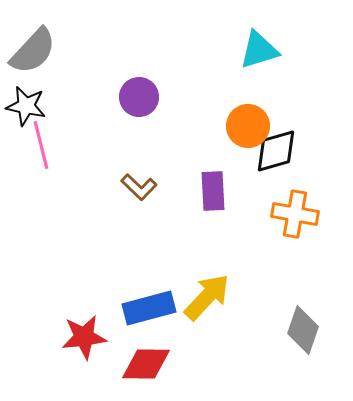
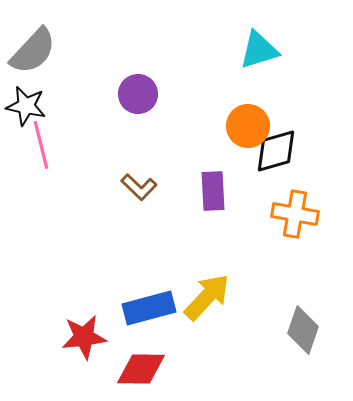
purple circle: moved 1 px left, 3 px up
red diamond: moved 5 px left, 5 px down
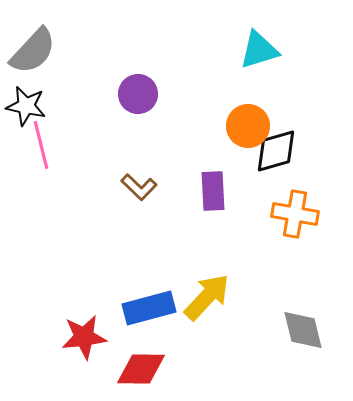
gray diamond: rotated 33 degrees counterclockwise
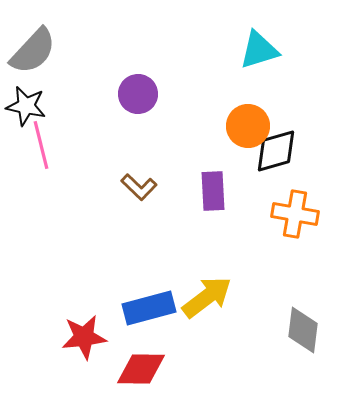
yellow arrow: rotated 10 degrees clockwise
gray diamond: rotated 21 degrees clockwise
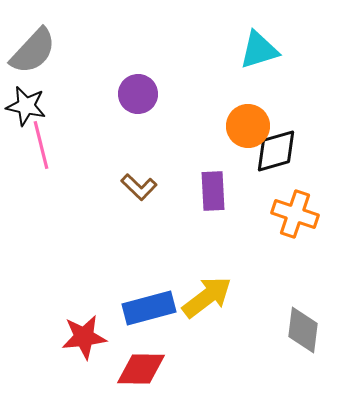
orange cross: rotated 9 degrees clockwise
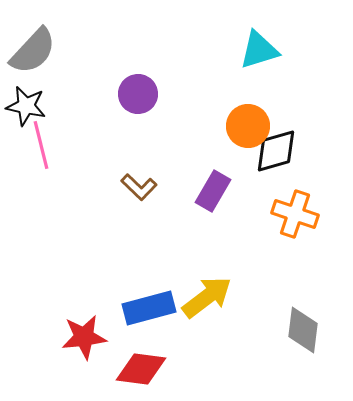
purple rectangle: rotated 33 degrees clockwise
red diamond: rotated 6 degrees clockwise
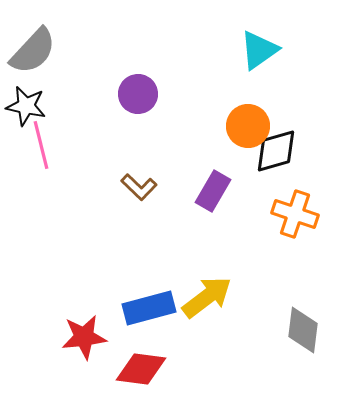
cyan triangle: rotated 18 degrees counterclockwise
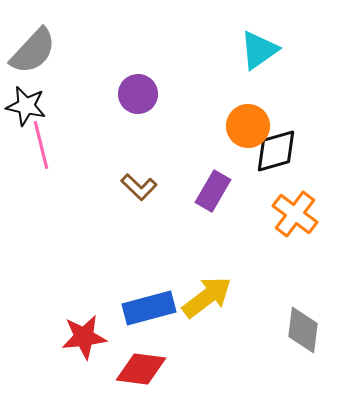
orange cross: rotated 18 degrees clockwise
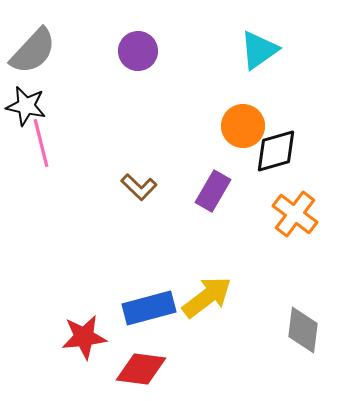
purple circle: moved 43 px up
orange circle: moved 5 px left
pink line: moved 2 px up
